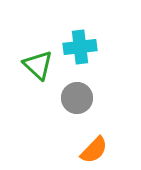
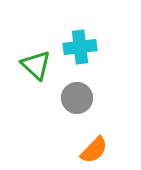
green triangle: moved 2 px left
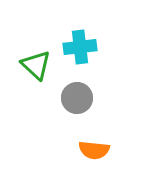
orange semicircle: rotated 52 degrees clockwise
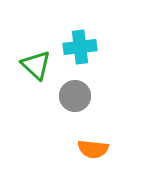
gray circle: moved 2 px left, 2 px up
orange semicircle: moved 1 px left, 1 px up
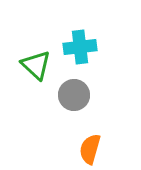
gray circle: moved 1 px left, 1 px up
orange semicircle: moved 3 px left; rotated 100 degrees clockwise
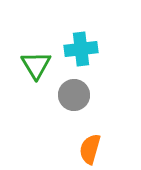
cyan cross: moved 1 px right, 2 px down
green triangle: rotated 16 degrees clockwise
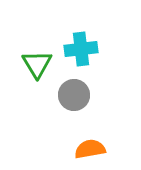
green triangle: moved 1 px right, 1 px up
orange semicircle: rotated 64 degrees clockwise
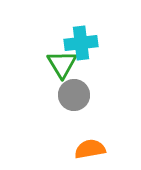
cyan cross: moved 6 px up
green triangle: moved 25 px right
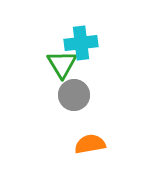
orange semicircle: moved 5 px up
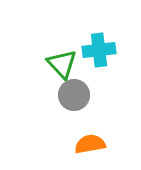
cyan cross: moved 18 px right, 7 px down
green triangle: rotated 12 degrees counterclockwise
